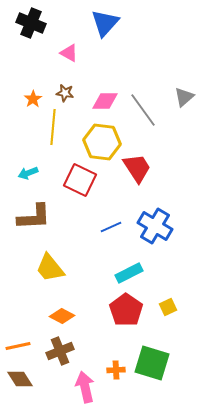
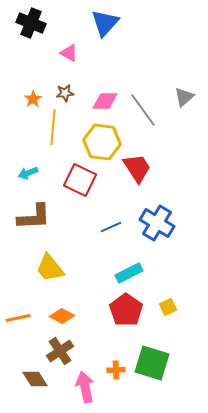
brown star: rotated 18 degrees counterclockwise
blue cross: moved 2 px right, 3 px up
orange line: moved 28 px up
brown cross: rotated 12 degrees counterclockwise
brown diamond: moved 15 px right
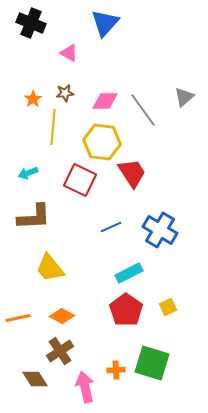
red trapezoid: moved 5 px left, 5 px down
blue cross: moved 3 px right, 7 px down
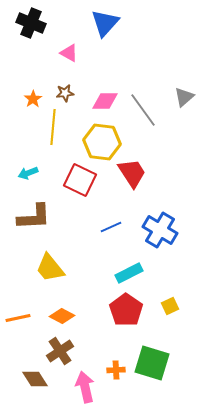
yellow square: moved 2 px right, 1 px up
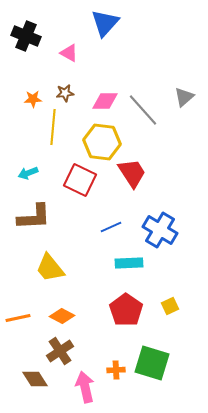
black cross: moved 5 px left, 13 px down
orange star: rotated 30 degrees clockwise
gray line: rotated 6 degrees counterclockwise
cyan rectangle: moved 10 px up; rotated 24 degrees clockwise
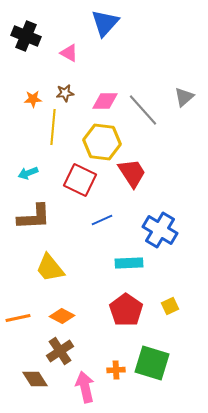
blue line: moved 9 px left, 7 px up
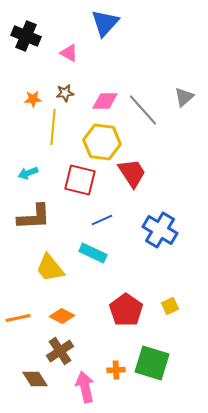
red square: rotated 12 degrees counterclockwise
cyan rectangle: moved 36 px left, 10 px up; rotated 28 degrees clockwise
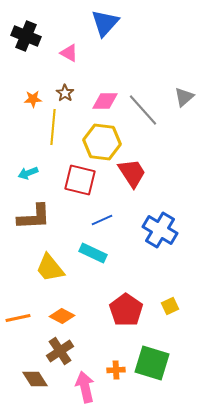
brown star: rotated 30 degrees counterclockwise
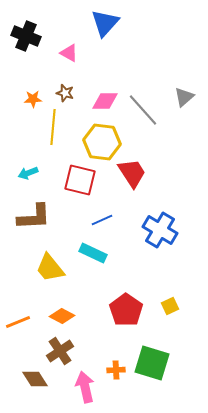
brown star: rotated 18 degrees counterclockwise
orange line: moved 4 px down; rotated 10 degrees counterclockwise
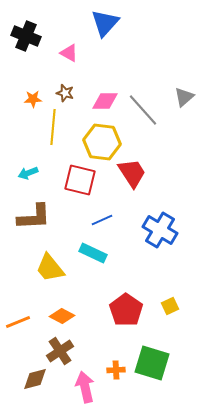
brown diamond: rotated 72 degrees counterclockwise
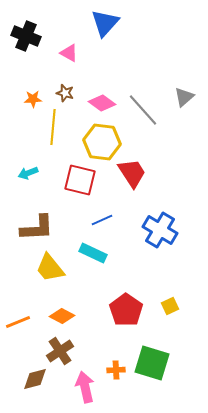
pink diamond: moved 3 px left, 2 px down; rotated 36 degrees clockwise
brown L-shape: moved 3 px right, 11 px down
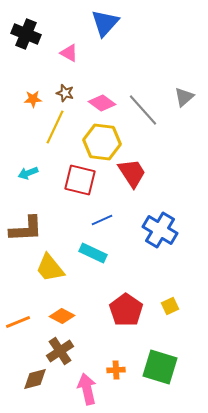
black cross: moved 2 px up
yellow line: moved 2 px right; rotated 20 degrees clockwise
brown L-shape: moved 11 px left, 1 px down
green square: moved 8 px right, 4 px down
pink arrow: moved 2 px right, 2 px down
